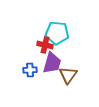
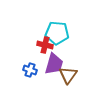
purple trapezoid: moved 2 px right, 1 px down
blue cross: rotated 24 degrees clockwise
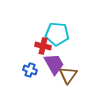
cyan pentagon: moved 1 px down
red cross: moved 2 px left, 1 px down
purple trapezoid: rotated 45 degrees counterclockwise
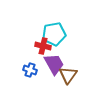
cyan pentagon: moved 3 px left; rotated 15 degrees counterclockwise
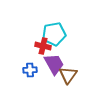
blue cross: rotated 24 degrees counterclockwise
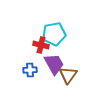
red cross: moved 2 px left, 1 px up
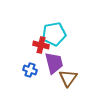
purple trapezoid: moved 1 px up; rotated 15 degrees clockwise
blue cross: rotated 24 degrees clockwise
brown triangle: moved 3 px down
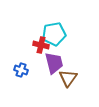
blue cross: moved 9 px left
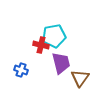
cyan pentagon: moved 2 px down
purple trapezoid: moved 7 px right
brown triangle: moved 12 px right
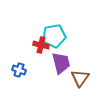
blue cross: moved 2 px left
